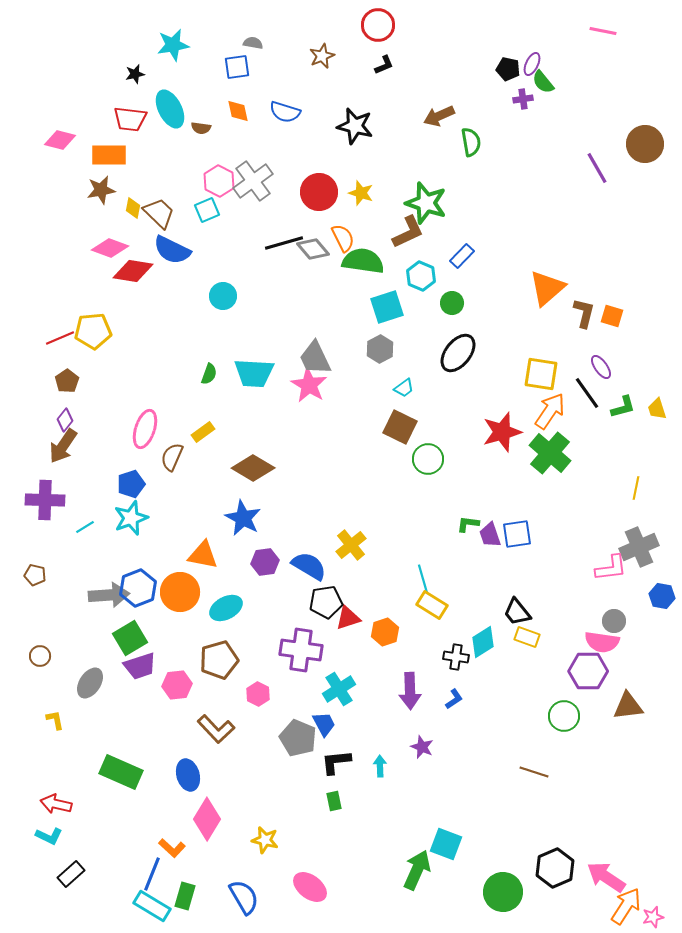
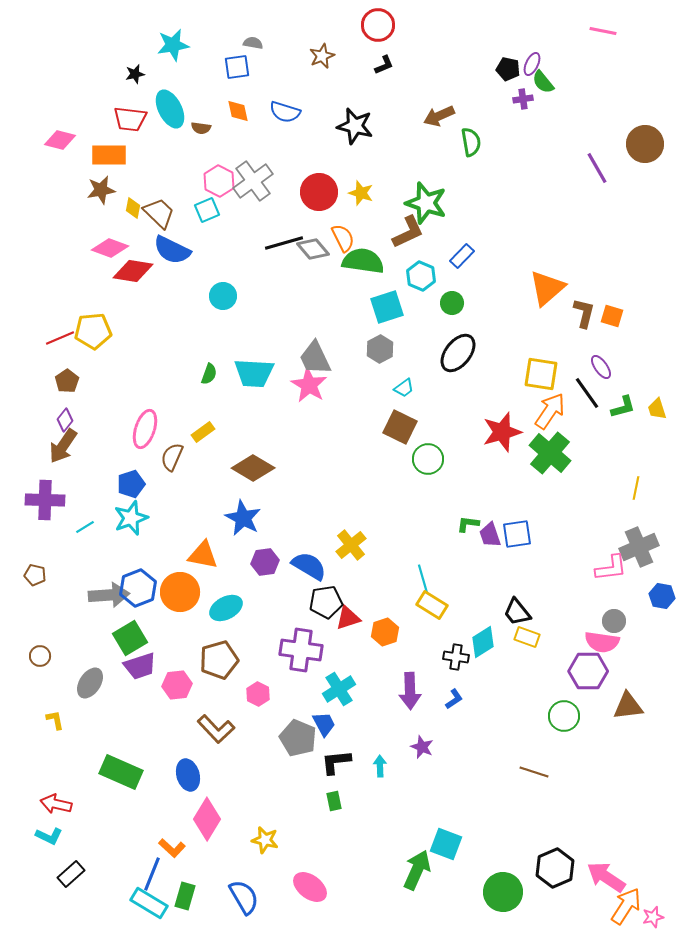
cyan rectangle at (152, 906): moved 3 px left, 3 px up
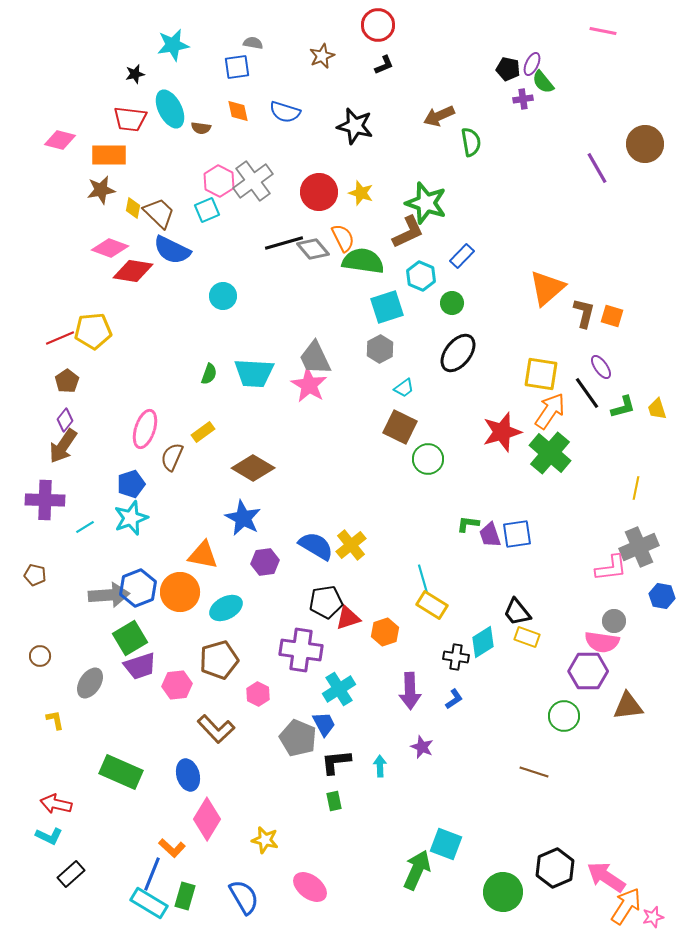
blue semicircle at (309, 566): moved 7 px right, 20 px up
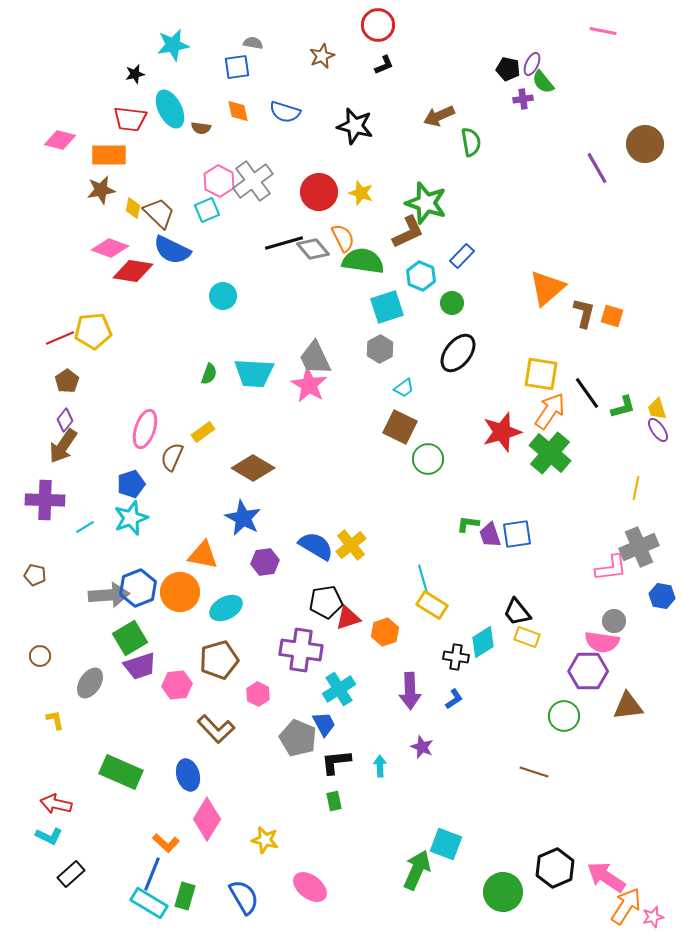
purple ellipse at (601, 367): moved 57 px right, 63 px down
orange L-shape at (172, 848): moved 6 px left, 5 px up
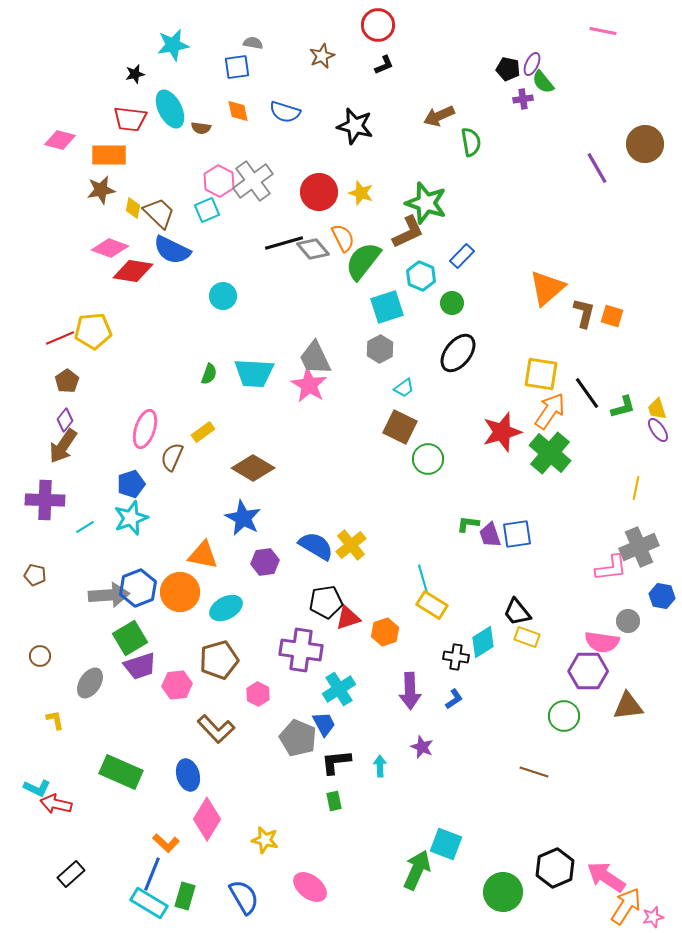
green semicircle at (363, 261): rotated 60 degrees counterclockwise
gray circle at (614, 621): moved 14 px right
cyan L-shape at (49, 836): moved 12 px left, 48 px up
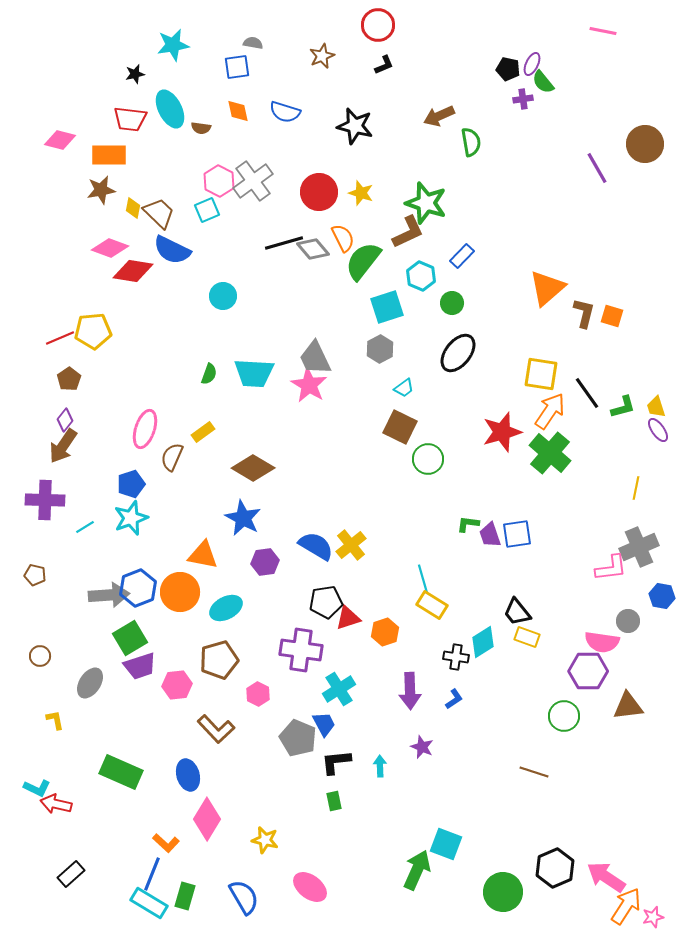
brown pentagon at (67, 381): moved 2 px right, 2 px up
yellow trapezoid at (657, 409): moved 1 px left, 2 px up
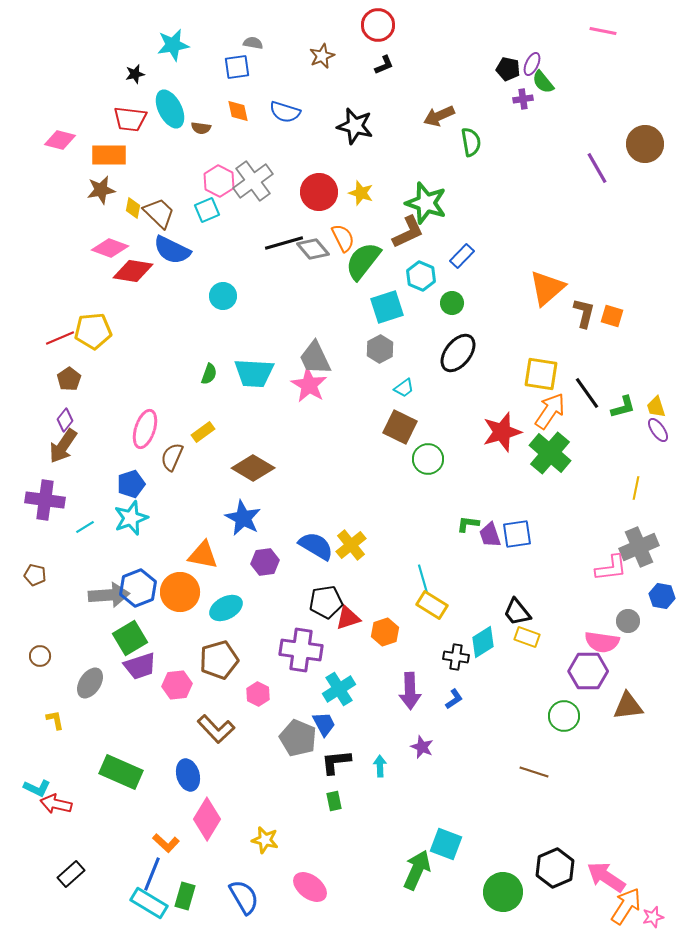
purple cross at (45, 500): rotated 6 degrees clockwise
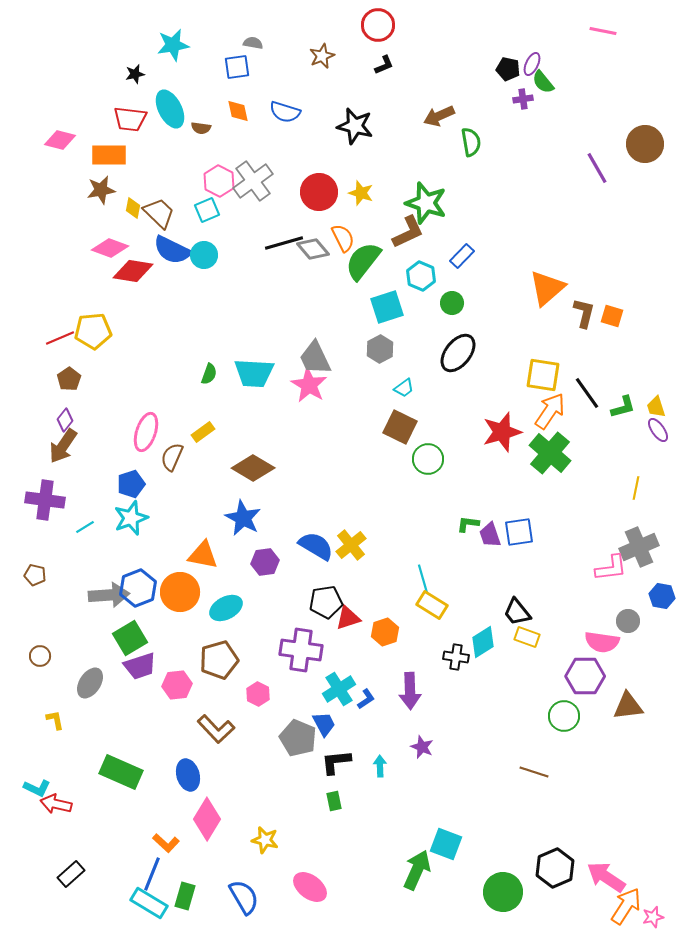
cyan circle at (223, 296): moved 19 px left, 41 px up
yellow square at (541, 374): moved 2 px right, 1 px down
pink ellipse at (145, 429): moved 1 px right, 3 px down
blue square at (517, 534): moved 2 px right, 2 px up
purple hexagon at (588, 671): moved 3 px left, 5 px down
blue L-shape at (454, 699): moved 88 px left
